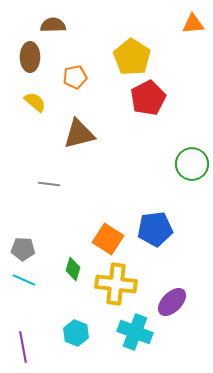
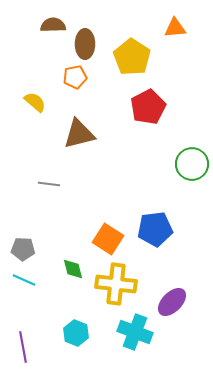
orange triangle: moved 18 px left, 4 px down
brown ellipse: moved 55 px right, 13 px up
red pentagon: moved 9 px down
green diamond: rotated 30 degrees counterclockwise
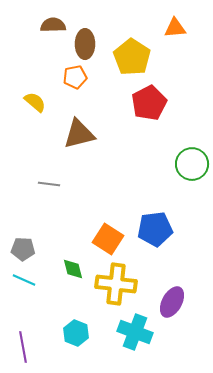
red pentagon: moved 1 px right, 4 px up
purple ellipse: rotated 16 degrees counterclockwise
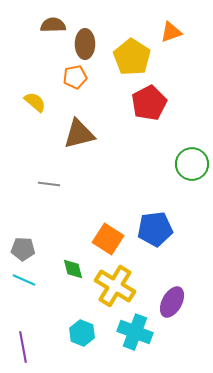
orange triangle: moved 4 px left, 4 px down; rotated 15 degrees counterclockwise
yellow cross: moved 1 px left, 2 px down; rotated 24 degrees clockwise
cyan hexagon: moved 6 px right
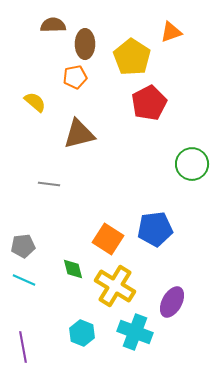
gray pentagon: moved 3 px up; rotated 10 degrees counterclockwise
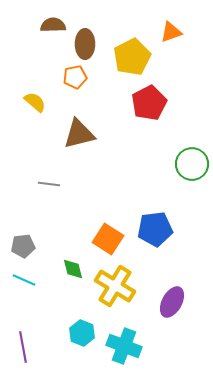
yellow pentagon: rotated 12 degrees clockwise
cyan cross: moved 11 px left, 14 px down
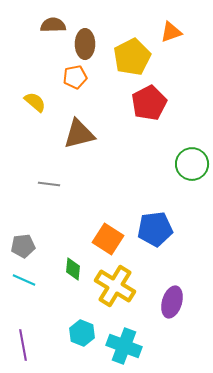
green diamond: rotated 20 degrees clockwise
purple ellipse: rotated 12 degrees counterclockwise
purple line: moved 2 px up
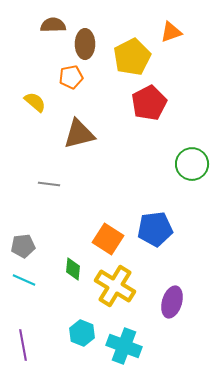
orange pentagon: moved 4 px left
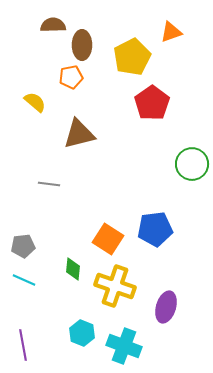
brown ellipse: moved 3 px left, 1 px down
red pentagon: moved 3 px right; rotated 8 degrees counterclockwise
yellow cross: rotated 12 degrees counterclockwise
purple ellipse: moved 6 px left, 5 px down
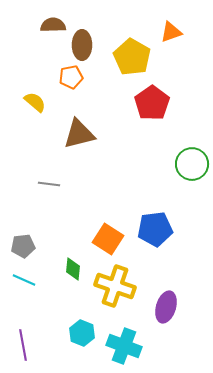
yellow pentagon: rotated 15 degrees counterclockwise
